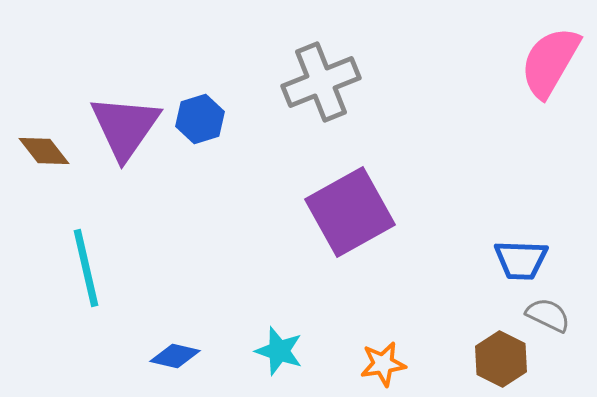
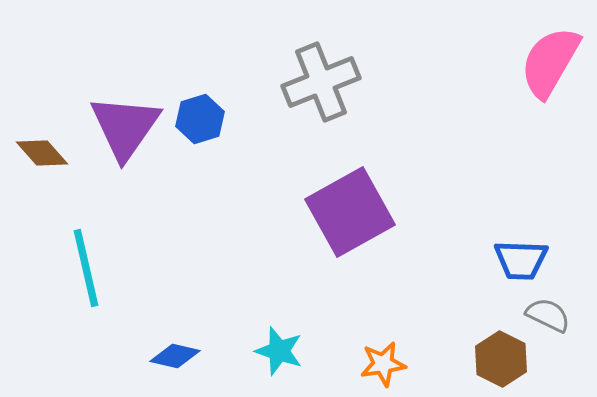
brown diamond: moved 2 px left, 2 px down; rotated 4 degrees counterclockwise
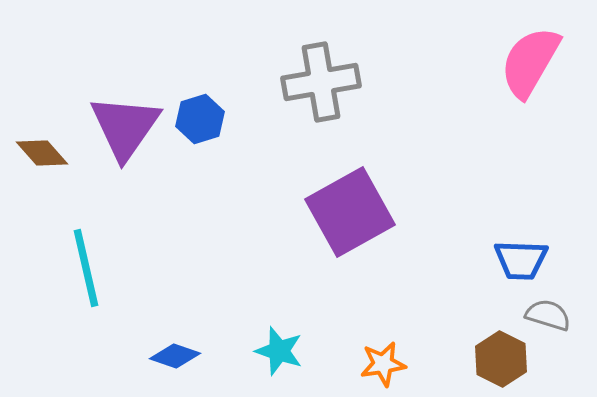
pink semicircle: moved 20 px left
gray cross: rotated 12 degrees clockwise
gray semicircle: rotated 9 degrees counterclockwise
blue diamond: rotated 6 degrees clockwise
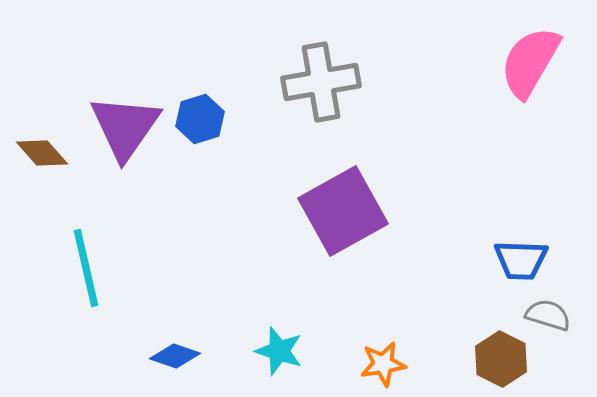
purple square: moved 7 px left, 1 px up
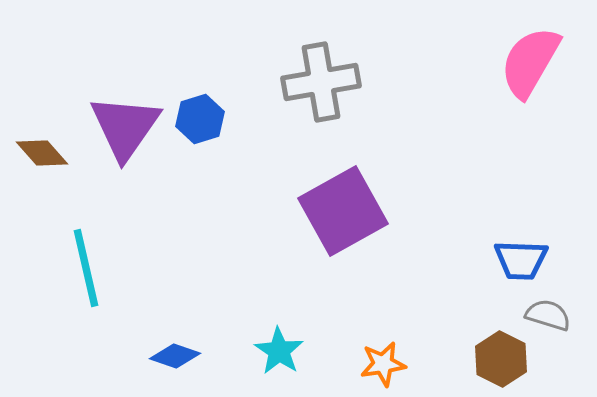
cyan star: rotated 15 degrees clockwise
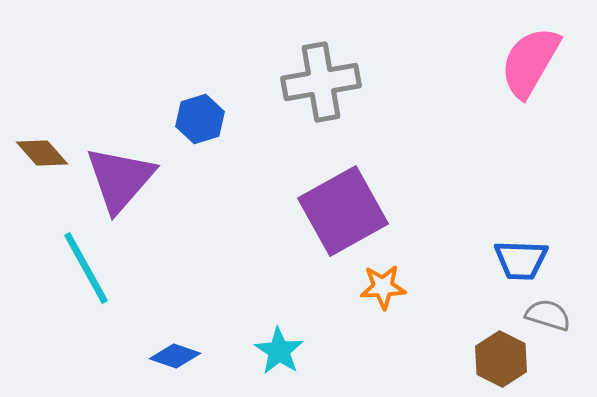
purple triangle: moved 5 px left, 52 px down; rotated 6 degrees clockwise
cyan line: rotated 16 degrees counterclockwise
orange star: moved 77 px up; rotated 6 degrees clockwise
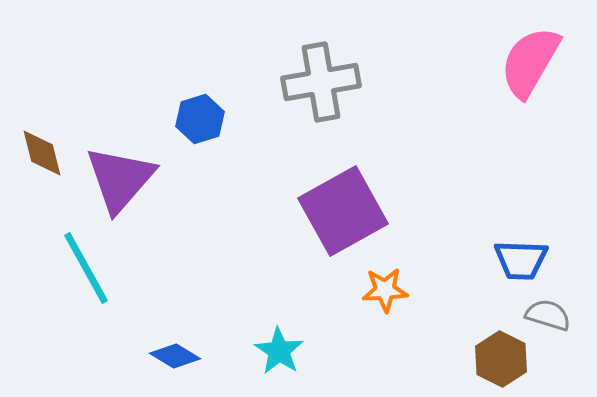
brown diamond: rotated 28 degrees clockwise
orange star: moved 2 px right, 3 px down
blue diamond: rotated 12 degrees clockwise
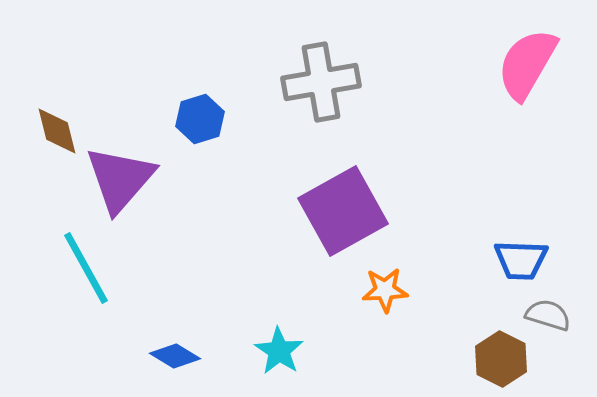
pink semicircle: moved 3 px left, 2 px down
brown diamond: moved 15 px right, 22 px up
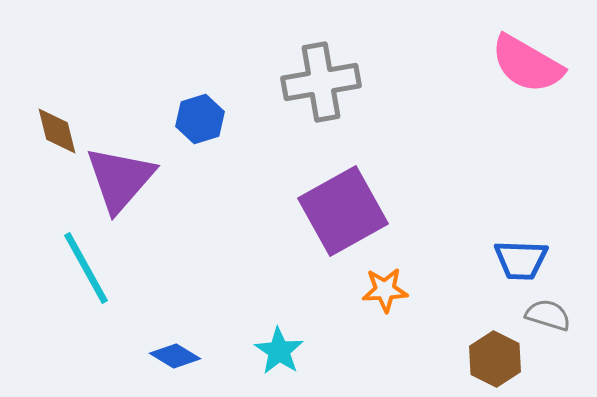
pink semicircle: rotated 90 degrees counterclockwise
brown hexagon: moved 6 px left
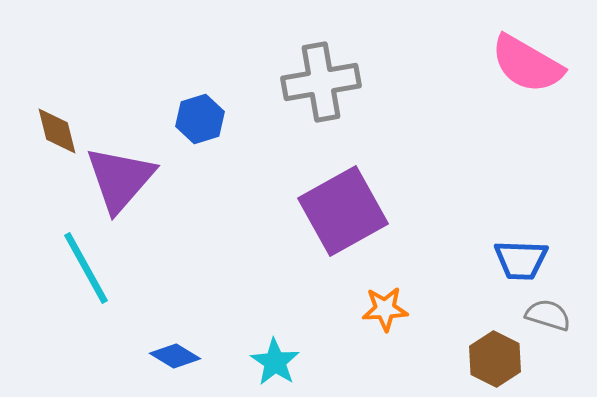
orange star: moved 19 px down
cyan star: moved 4 px left, 11 px down
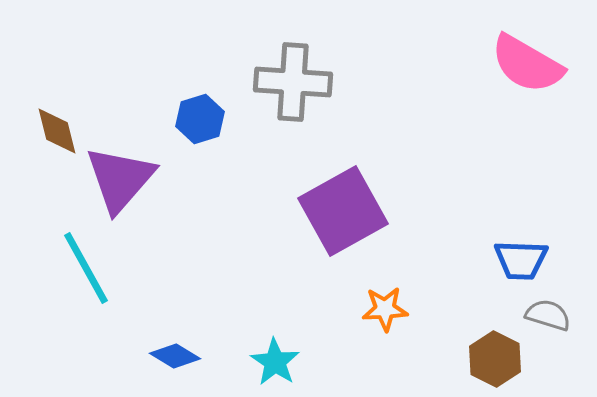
gray cross: moved 28 px left; rotated 14 degrees clockwise
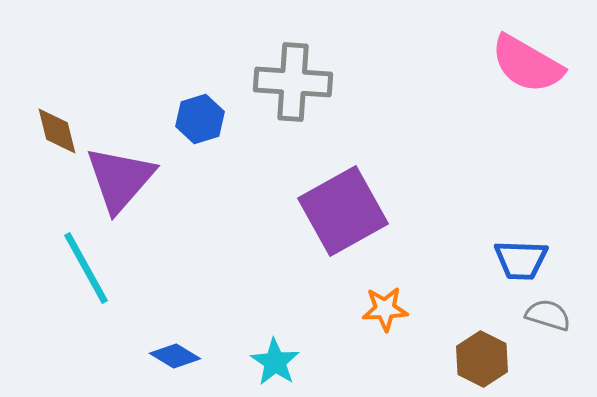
brown hexagon: moved 13 px left
